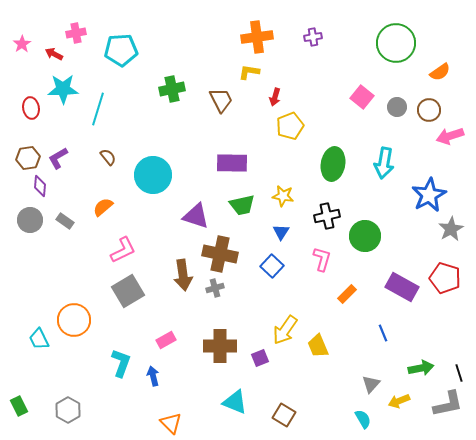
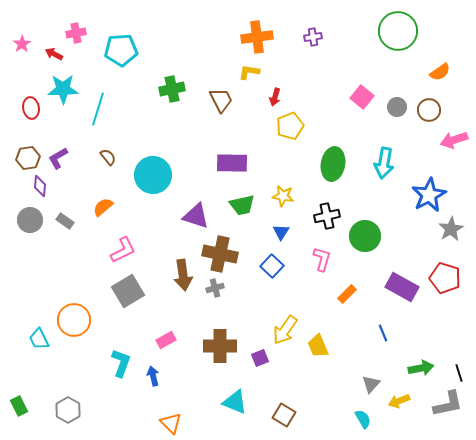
green circle at (396, 43): moved 2 px right, 12 px up
pink arrow at (450, 136): moved 4 px right, 4 px down
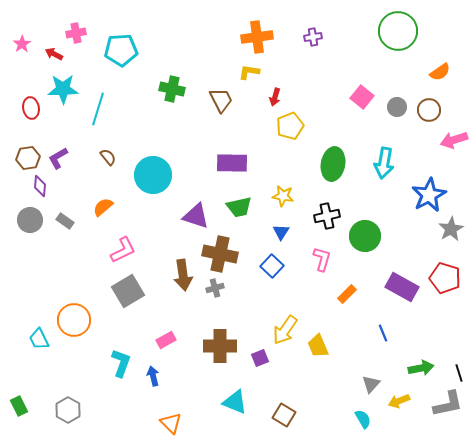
green cross at (172, 89): rotated 25 degrees clockwise
green trapezoid at (242, 205): moved 3 px left, 2 px down
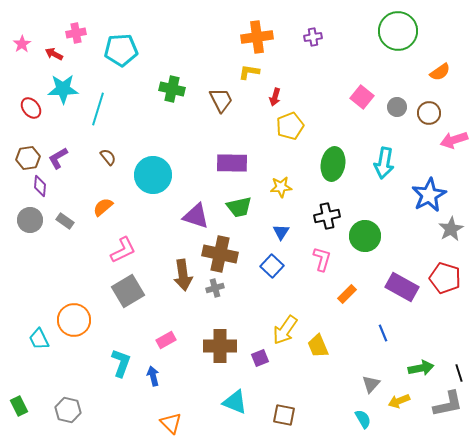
red ellipse at (31, 108): rotated 30 degrees counterclockwise
brown circle at (429, 110): moved 3 px down
yellow star at (283, 196): moved 2 px left, 9 px up; rotated 15 degrees counterclockwise
gray hexagon at (68, 410): rotated 15 degrees counterclockwise
brown square at (284, 415): rotated 20 degrees counterclockwise
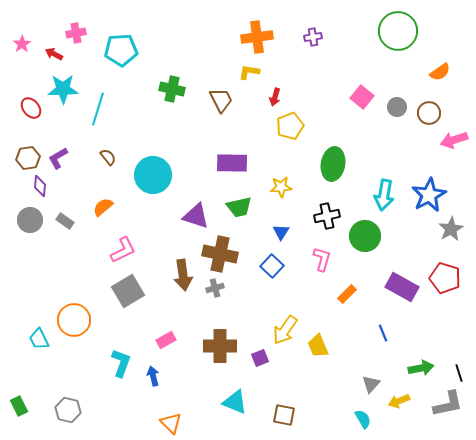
cyan arrow at (384, 163): moved 32 px down
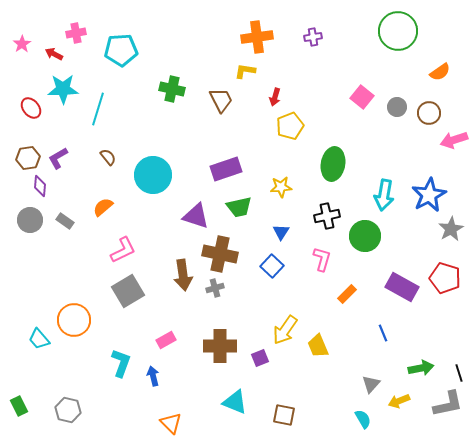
yellow L-shape at (249, 72): moved 4 px left, 1 px up
purple rectangle at (232, 163): moved 6 px left, 6 px down; rotated 20 degrees counterclockwise
cyan trapezoid at (39, 339): rotated 15 degrees counterclockwise
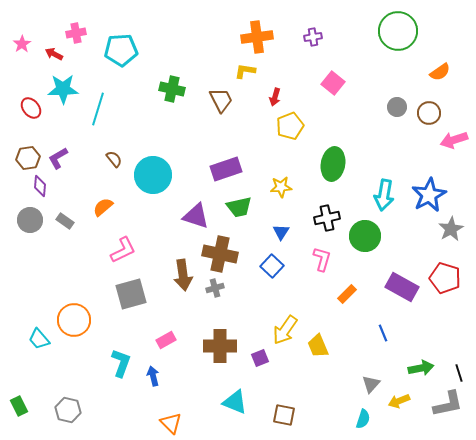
pink square at (362, 97): moved 29 px left, 14 px up
brown semicircle at (108, 157): moved 6 px right, 2 px down
black cross at (327, 216): moved 2 px down
gray square at (128, 291): moved 3 px right, 3 px down; rotated 16 degrees clockwise
cyan semicircle at (363, 419): rotated 48 degrees clockwise
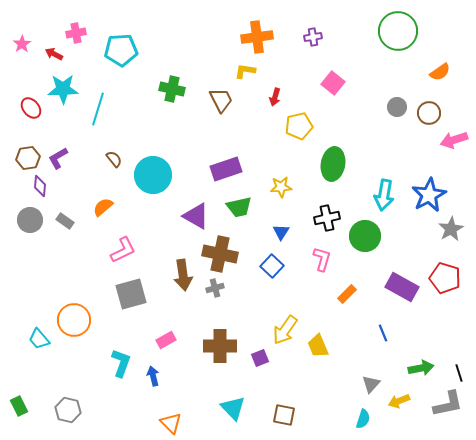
yellow pentagon at (290, 126): moved 9 px right; rotated 8 degrees clockwise
purple triangle at (196, 216): rotated 12 degrees clockwise
cyan triangle at (235, 402): moved 2 px left, 6 px down; rotated 24 degrees clockwise
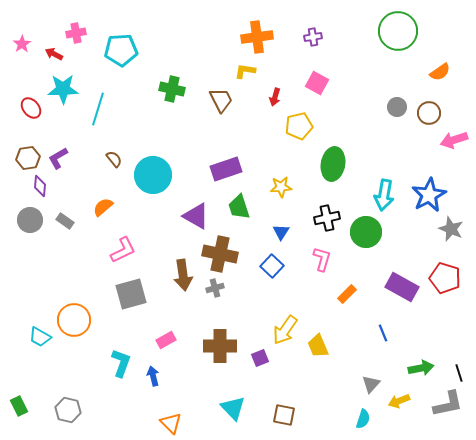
pink square at (333, 83): moved 16 px left; rotated 10 degrees counterclockwise
green trapezoid at (239, 207): rotated 84 degrees clockwise
gray star at (451, 229): rotated 20 degrees counterclockwise
green circle at (365, 236): moved 1 px right, 4 px up
cyan trapezoid at (39, 339): moved 1 px right, 2 px up; rotated 20 degrees counterclockwise
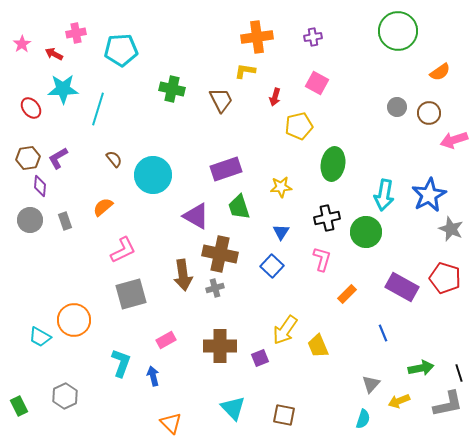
gray rectangle at (65, 221): rotated 36 degrees clockwise
gray hexagon at (68, 410): moved 3 px left, 14 px up; rotated 20 degrees clockwise
